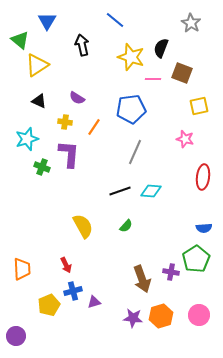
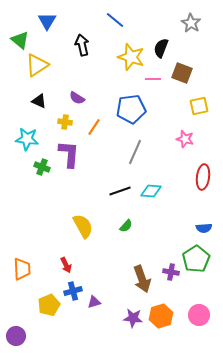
cyan star: rotated 25 degrees clockwise
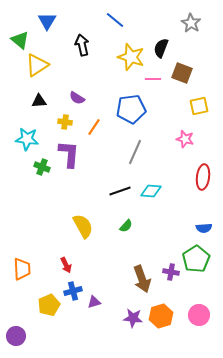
black triangle: rotated 28 degrees counterclockwise
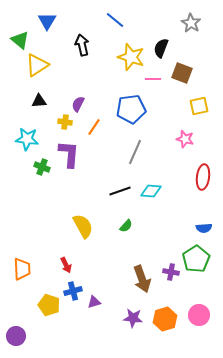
purple semicircle: moved 1 px right, 6 px down; rotated 84 degrees clockwise
yellow pentagon: rotated 30 degrees counterclockwise
orange hexagon: moved 4 px right, 3 px down
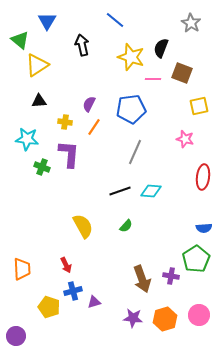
purple semicircle: moved 11 px right
purple cross: moved 4 px down
yellow pentagon: moved 2 px down
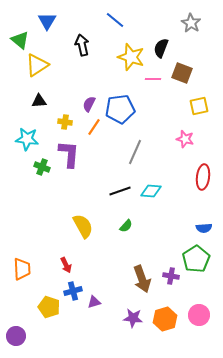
blue pentagon: moved 11 px left
